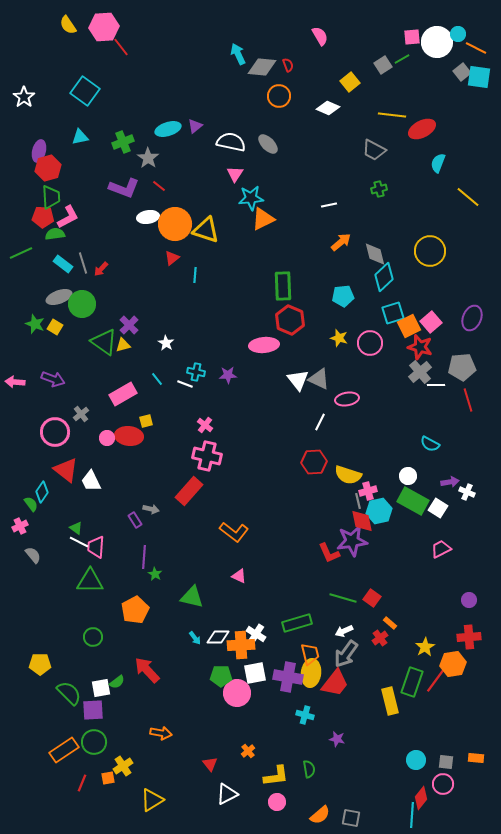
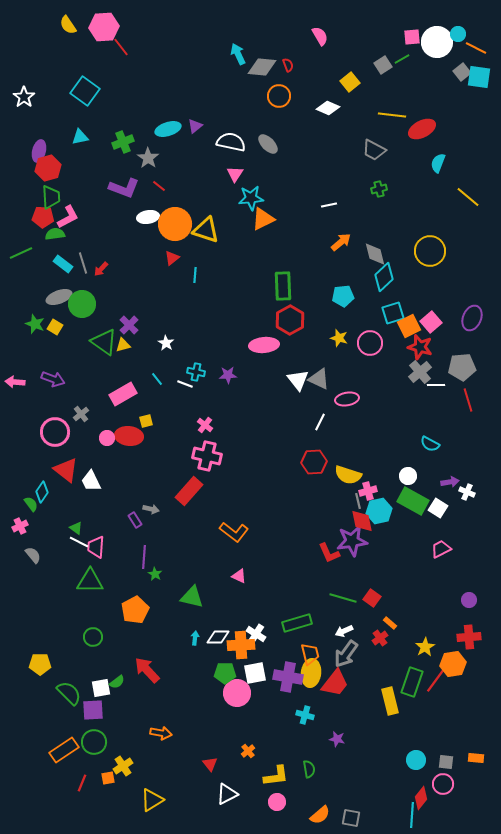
red hexagon at (290, 320): rotated 8 degrees clockwise
cyan arrow at (195, 638): rotated 136 degrees counterclockwise
green pentagon at (221, 676): moved 4 px right, 3 px up
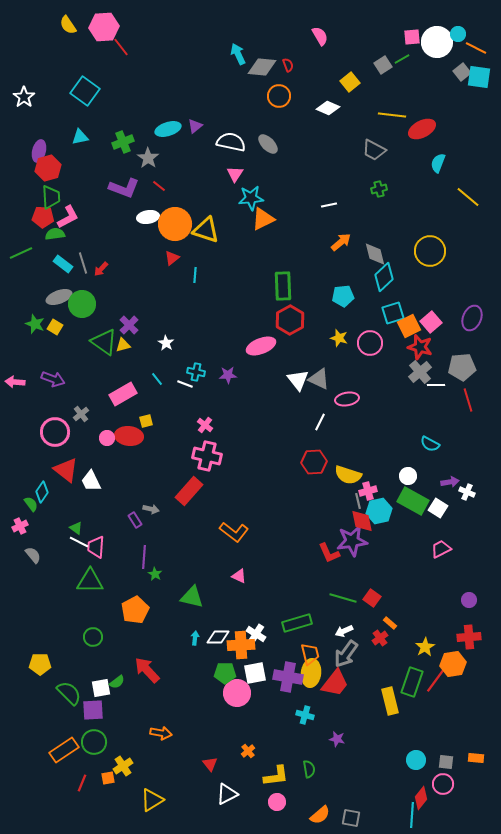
pink ellipse at (264, 345): moved 3 px left, 1 px down; rotated 16 degrees counterclockwise
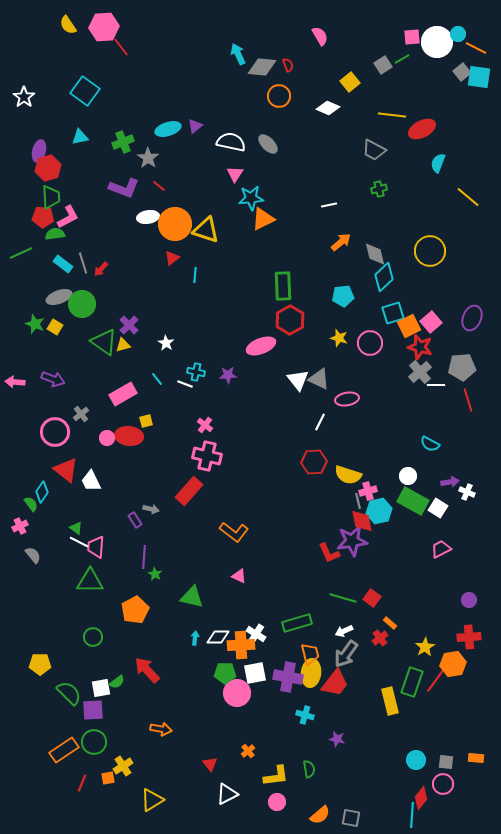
orange arrow at (161, 733): moved 4 px up
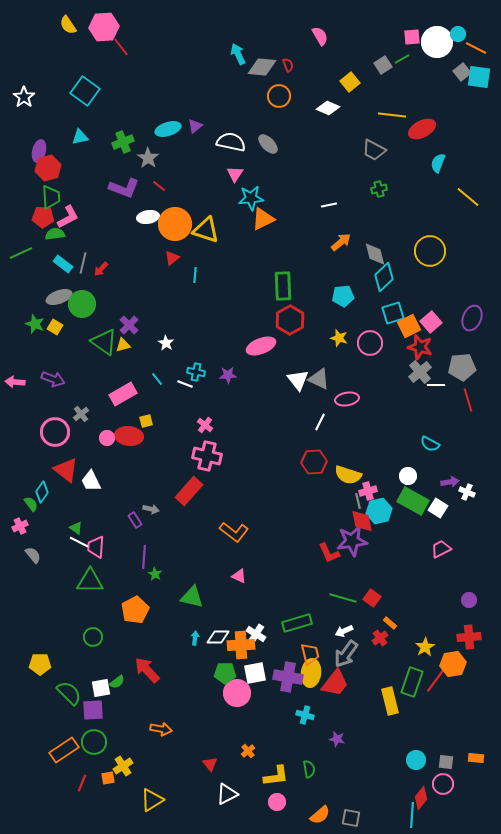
gray line at (83, 263): rotated 30 degrees clockwise
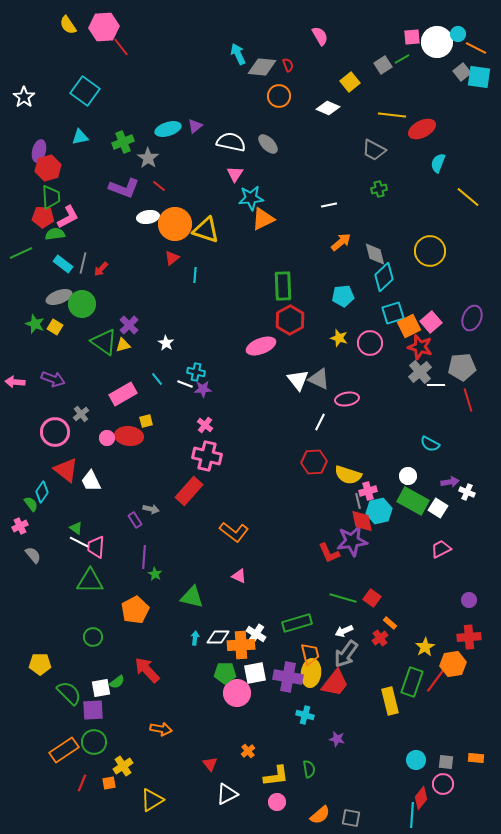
purple star at (228, 375): moved 25 px left, 14 px down
orange square at (108, 778): moved 1 px right, 5 px down
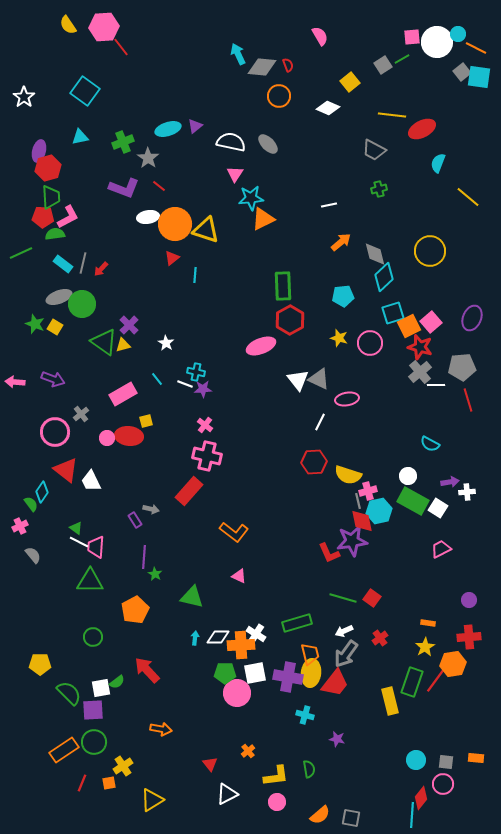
white cross at (467, 492): rotated 28 degrees counterclockwise
orange rectangle at (390, 623): moved 38 px right; rotated 32 degrees counterclockwise
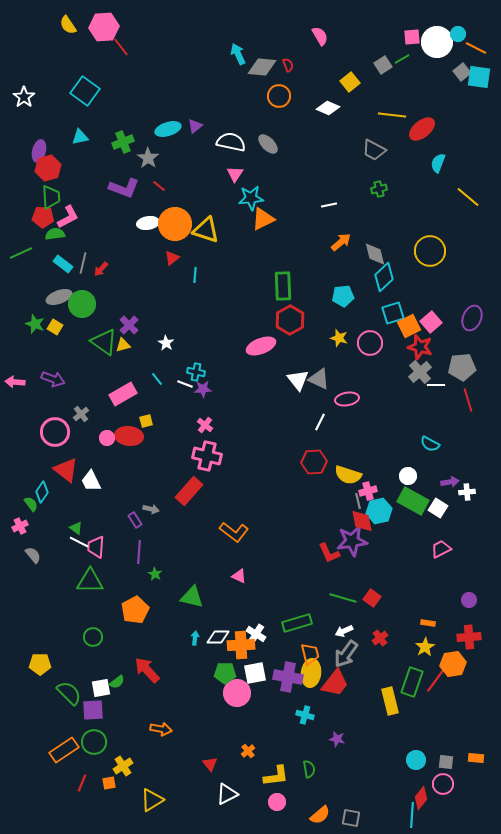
red ellipse at (422, 129): rotated 12 degrees counterclockwise
white ellipse at (148, 217): moved 6 px down
purple line at (144, 557): moved 5 px left, 5 px up
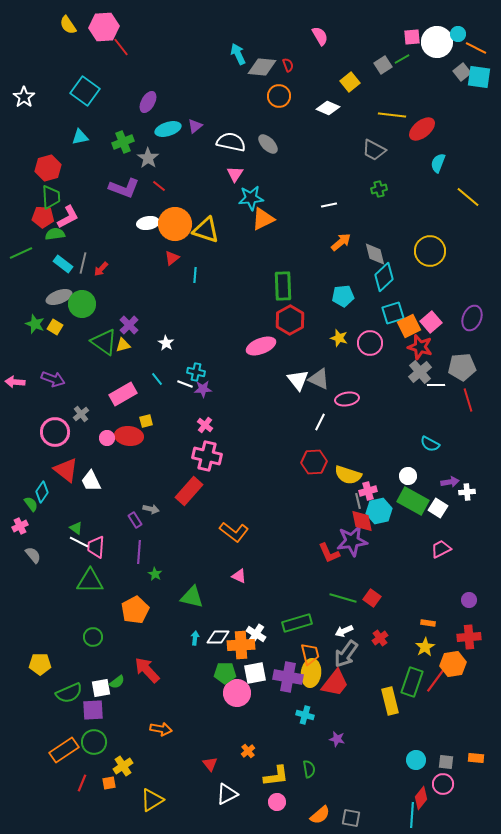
purple ellipse at (39, 151): moved 109 px right, 49 px up; rotated 15 degrees clockwise
green semicircle at (69, 693): rotated 112 degrees clockwise
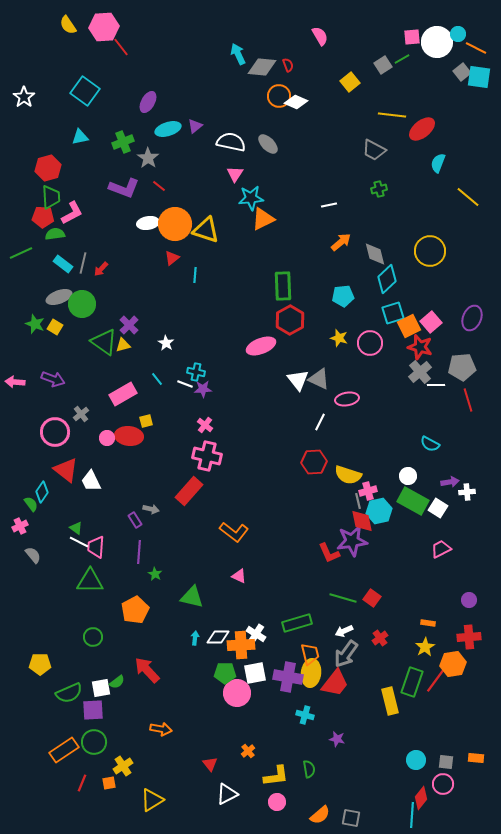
white diamond at (328, 108): moved 32 px left, 6 px up
pink L-shape at (68, 217): moved 4 px right, 4 px up
cyan diamond at (384, 277): moved 3 px right, 2 px down
